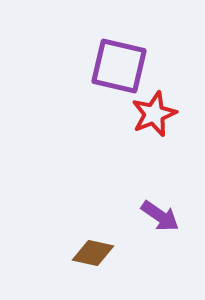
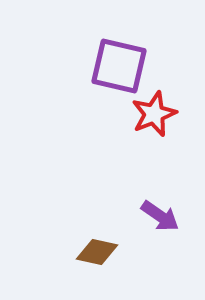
brown diamond: moved 4 px right, 1 px up
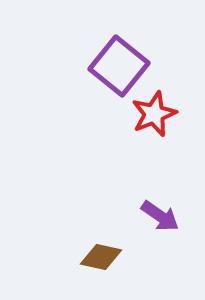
purple square: rotated 26 degrees clockwise
brown diamond: moved 4 px right, 5 px down
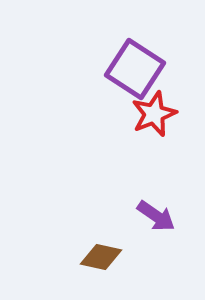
purple square: moved 16 px right, 3 px down; rotated 6 degrees counterclockwise
purple arrow: moved 4 px left
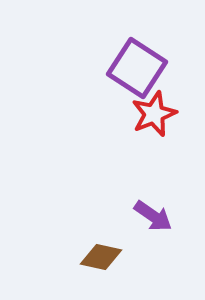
purple square: moved 2 px right, 1 px up
purple arrow: moved 3 px left
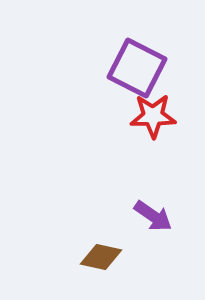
purple square: rotated 6 degrees counterclockwise
red star: moved 1 px left, 2 px down; rotated 21 degrees clockwise
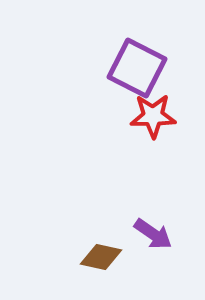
purple arrow: moved 18 px down
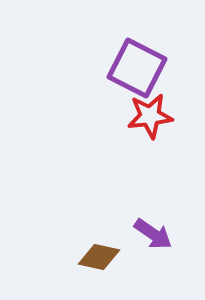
red star: moved 3 px left; rotated 6 degrees counterclockwise
brown diamond: moved 2 px left
